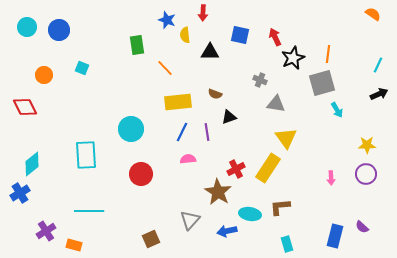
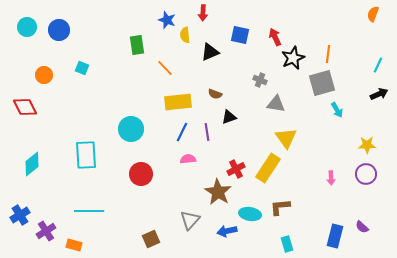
orange semicircle at (373, 14): rotated 105 degrees counterclockwise
black triangle at (210, 52): rotated 24 degrees counterclockwise
blue cross at (20, 193): moved 22 px down
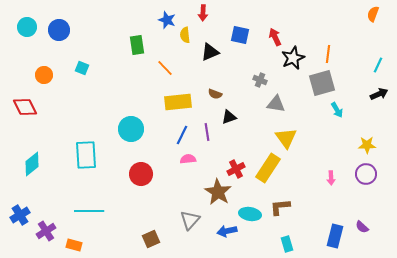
blue line at (182, 132): moved 3 px down
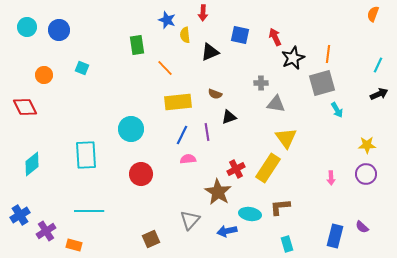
gray cross at (260, 80): moved 1 px right, 3 px down; rotated 24 degrees counterclockwise
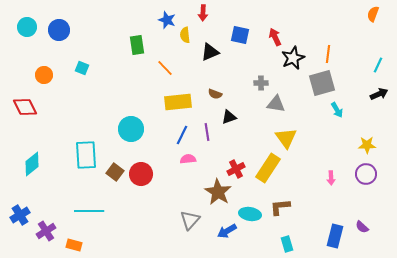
blue arrow at (227, 231): rotated 18 degrees counterclockwise
brown square at (151, 239): moved 36 px left, 67 px up; rotated 30 degrees counterclockwise
